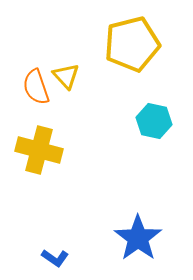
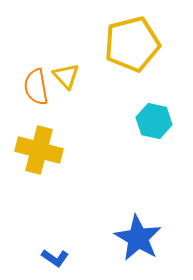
orange semicircle: rotated 9 degrees clockwise
blue star: rotated 6 degrees counterclockwise
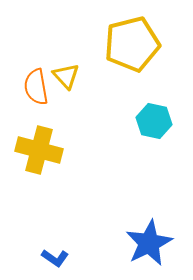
blue star: moved 11 px right, 5 px down; rotated 15 degrees clockwise
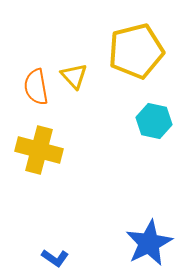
yellow pentagon: moved 4 px right, 7 px down
yellow triangle: moved 8 px right
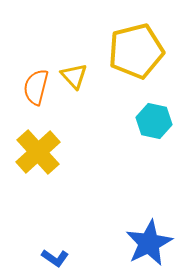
orange semicircle: rotated 24 degrees clockwise
yellow cross: moved 1 px left, 2 px down; rotated 33 degrees clockwise
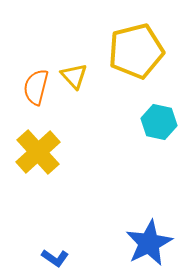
cyan hexagon: moved 5 px right, 1 px down
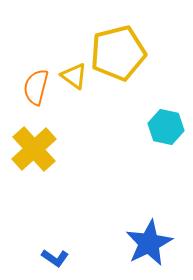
yellow pentagon: moved 18 px left, 2 px down
yellow triangle: rotated 12 degrees counterclockwise
cyan hexagon: moved 7 px right, 5 px down
yellow cross: moved 4 px left, 3 px up
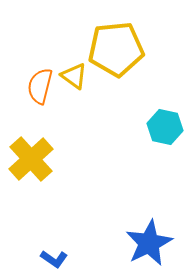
yellow pentagon: moved 2 px left, 4 px up; rotated 8 degrees clockwise
orange semicircle: moved 4 px right, 1 px up
cyan hexagon: moved 1 px left
yellow cross: moved 3 px left, 10 px down
blue L-shape: moved 1 px left, 1 px down
